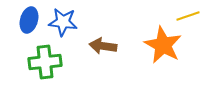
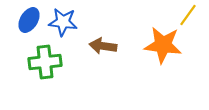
yellow line: moved 1 px up; rotated 35 degrees counterclockwise
blue ellipse: rotated 15 degrees clockwise
orange star: rotated 21 degrees counterclockwise
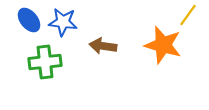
blue ellipse: rotated 70 degrees counterclockwise
orange star: rotated 9 degrees clockwise
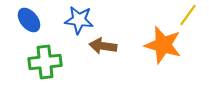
blue star: moved 16 px right, 2 px up
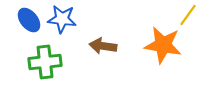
blue star: moved 17 px left, 1 px up
orange star: rotated 6 degrees counterclockwise
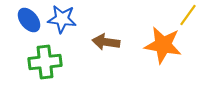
brown arrow: moved 3 px right, 4 px up
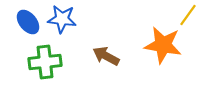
blue ellipse: moved 1 px left, 2 px down
brown arrow: moved 14 px down; rotated 20 degrees clockwise
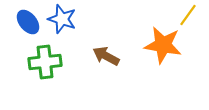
blue star: rotated 12 degrees clockwise
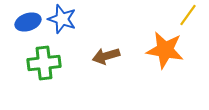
blue ellipse: rotated 70 degrees counterclockwise
orange star: moved 2 px right, 5 px down
brown arrow: rotated 44 degrees counterclockwise
green cross: moved 1 px left, 1 px down
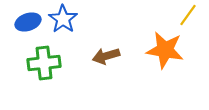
blue star: moved 1 px right; rotated 16 degrees clockwise
